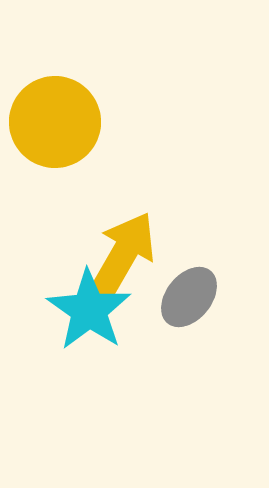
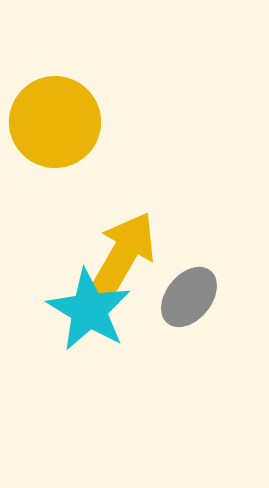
cyan star: rotated 4 degrees counterclockwise
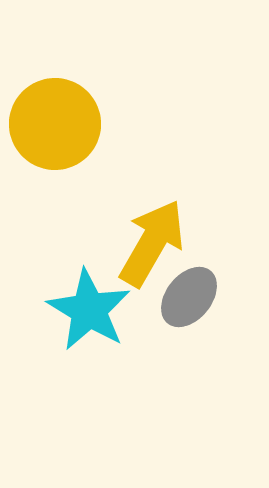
yellow circle: moved 2 px down
yellow arrow: moved 29 px right, 12 px up
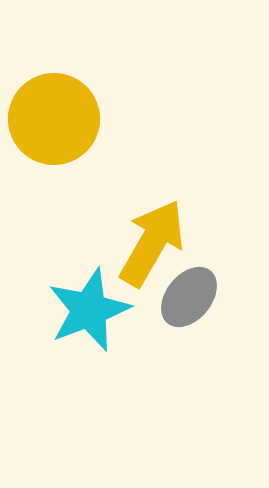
yellow circle: moved 1 px left, 5 px up
cyan star: rotated 20 degrees clockwise
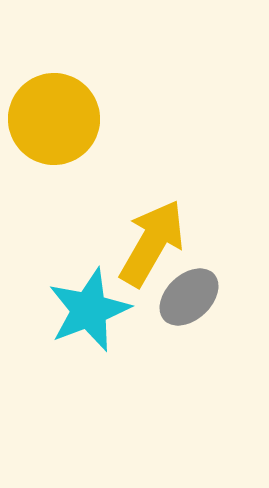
gray ellipse: rotated 8 degrees clockwise
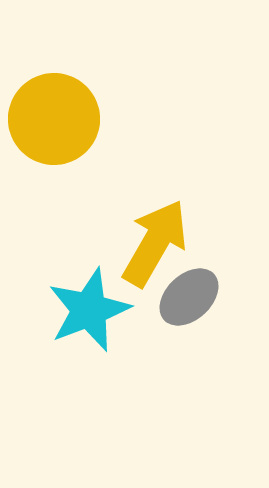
yellow arrow: moved 3 px right
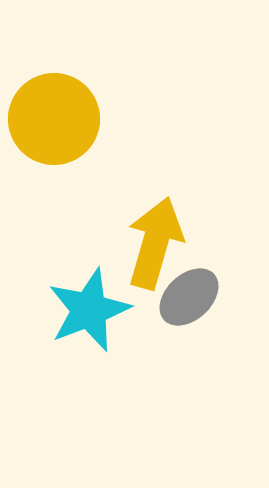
yellow arrow: rotated 14 degrees counterclockwise
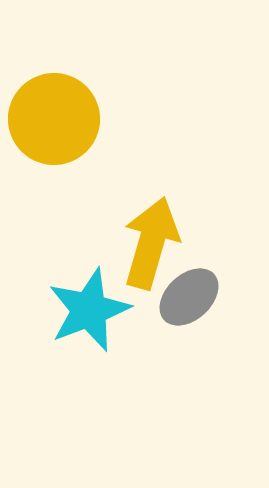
yellow arrow: moved 4 px left
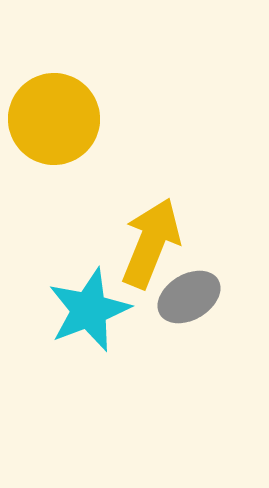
yellow arrow: rotated 6 degrees clockwise
gray ellipse: rotated 12 degrees clockwise
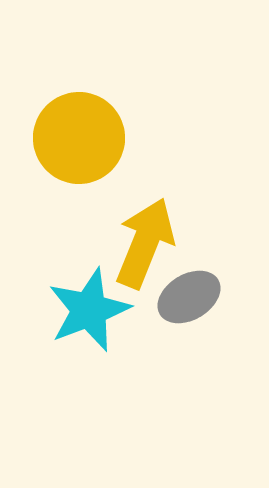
yellow circle: moved 25 px right, 19 px down
yellow arrow: moved 6 px left
